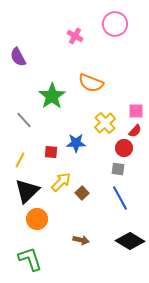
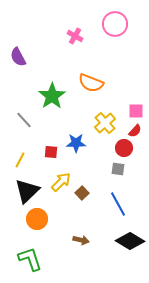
blue line: moved 2 px left, 6 px down
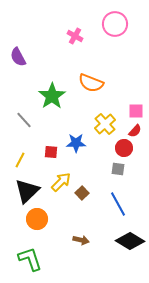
yellow cross: moved 1 px down
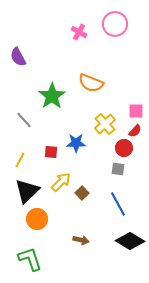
pink cross: moved 4 px right, 4 px up
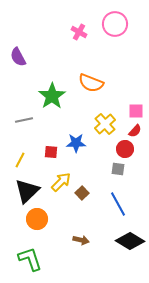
gray line: rotated 60 degrees counterclockwise
red circle: moved 1 px right, 1 px down
